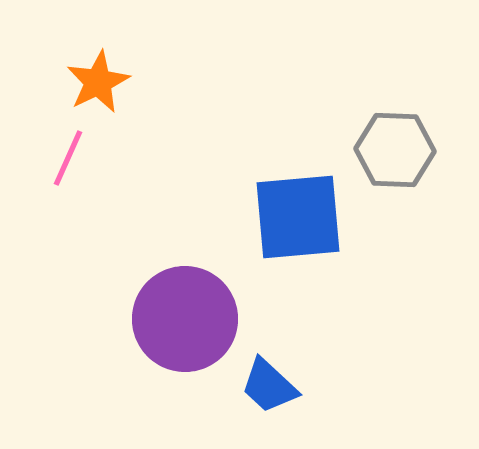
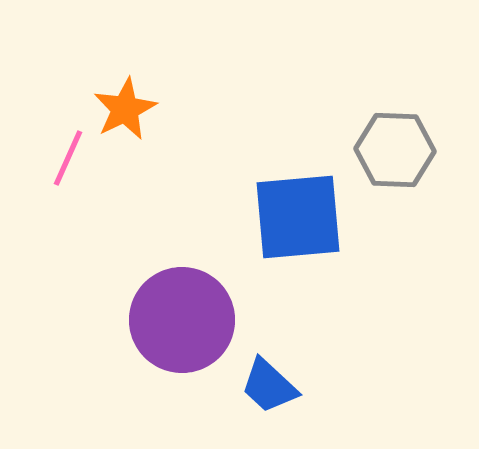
orange star: moved 27 px right, 27 px down
purple circle: moved 3 px left, 1 px down
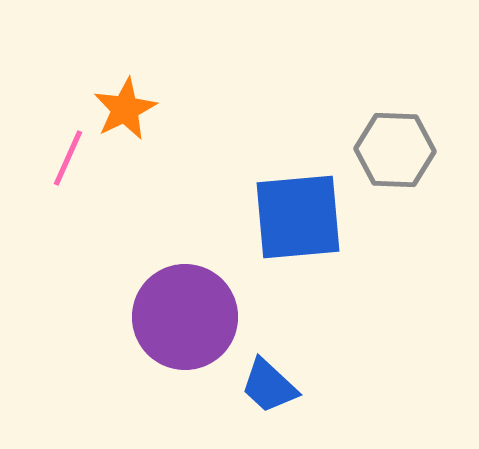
purple circle: moved 3 px right, 3 px up
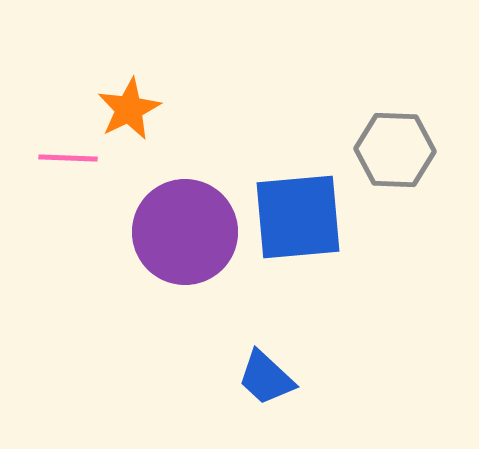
orange star: moved 4 px right
pink line: rotated 68 degrees clockwise
purple circle: moved 85 px up
blue trapezoid: moved 3 px left, 8 px up
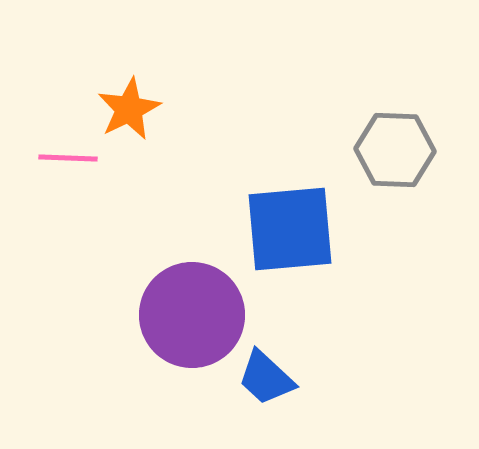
blue square: moved 8 px left, 12 px down
purple circle: moved 7 px right, 83 px down
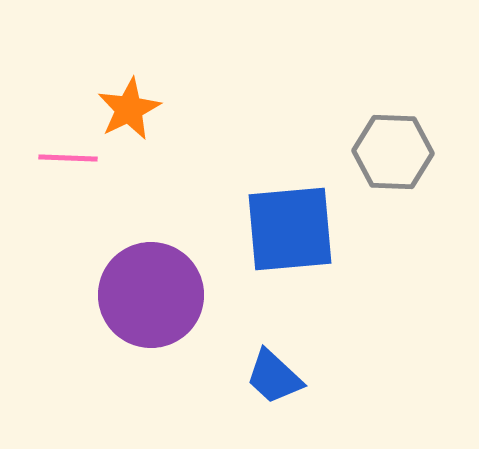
gray hexagon: moved 2 px left, 2 px down
purple circle: moved 41 px left, 20 px up
blue trapezoid: moved 8 px right, 1 px up
